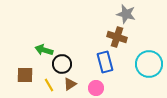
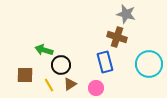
black circle: moved 1 px left, 1 px down
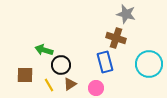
brown cross: moved 1 px left, 1 px down
